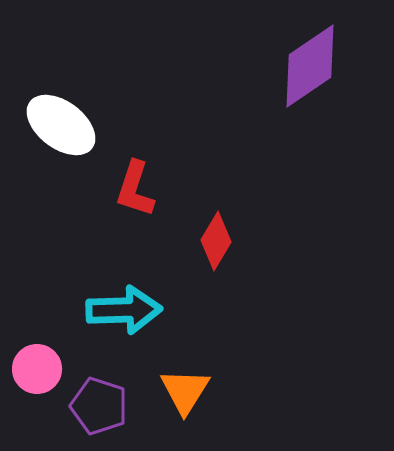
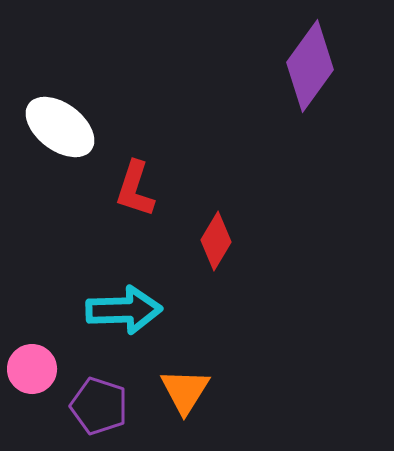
purple diamond: rotated 20 degrees counterclockwise
white ellipse: moved 1 px left, 2 px down
pink circle: moved 5 px left
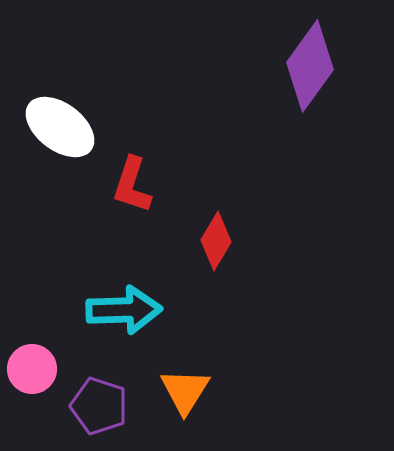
red L-shape: moved 3 px left, 4 px up
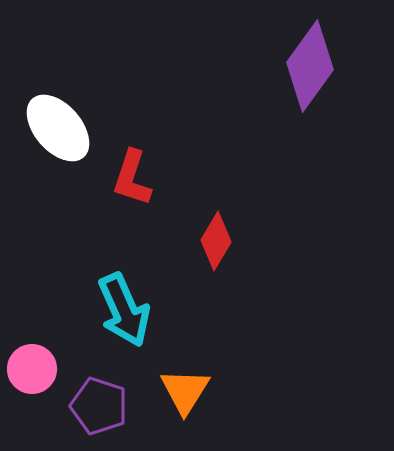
white ellipse: moved 2 px left, 1 px down; rotated 12 degrees clockwise
red L-shape: moved 7 px up
cyan arrow: rotated 68 degrees clockwise
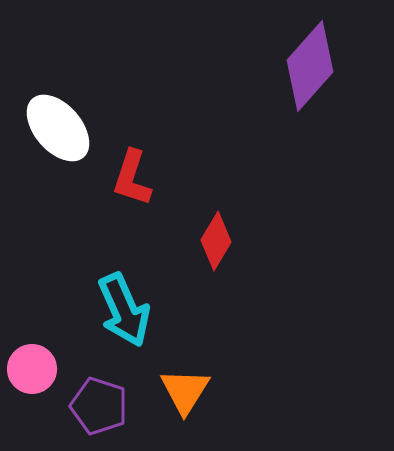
purple diamond: rotated 6 degrees clockwise
